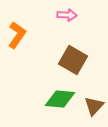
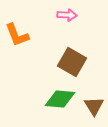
orange L-shape: rotated 124 degrees clockwise
brown square: moved 1 px left, 2 px down
brown triangle: rotated 15 degrees counterclockwise
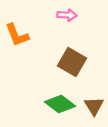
green diamond: moved 5 px down; rotated 32 degrees clockwise
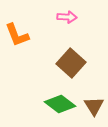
pink arrow: moved 2 px down
brown square: moved 1 px left, 1 px down; rotated 12 degrees clockwise
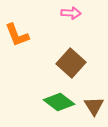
pink arrow: moved 4 px right, 4 px up
green diamond: moved 1 px left, 2 px up
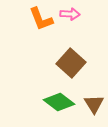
pink arrow: moved 1 px left, 1 px down
orange L-shape: moved 24 px right, 16 px up
brown triangle: moved 2 px up
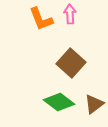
pink arrow: rotated 96 degrees counterclockwise
brown triangle: rotated 25 degrees clockwise
